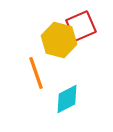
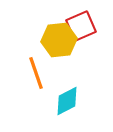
yellow hexagon: rotated 20 degrees counterclockwise
cyan diamond: moved 2 px down
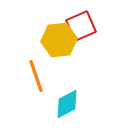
orange line: moved 3 px down
cyan diamond: moved 3 px down
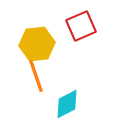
yellow hexagon: moved 22 px left, 4 px down
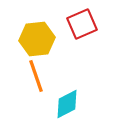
red square: moved 1 px right, 2 px up
yellow hexagon: moved 5 px up
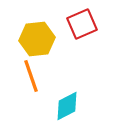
orange line: moved 5 px left
cyan diamond: moved 2 px down
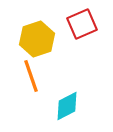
yellow hexagon: rotated 12 degrees counterclockwise
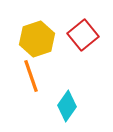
red square: moved 1 px right, 11 px down; rotated 16 degrees counterclockwise
cyan diamond: rotated 28 degrees counterclockwise
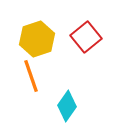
red square: moved 3 px right, 2 px down
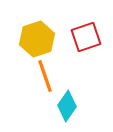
red square: rotated 20 degrees clockwise
orange line: moved 14 px right
